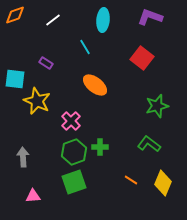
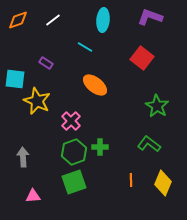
orange diamond: moved 3 px right, 5 px down
cyan line: rotated 28 degrees counterclockwise
green star: rotated 25 degrees counterclockwise
orange line: rotated 56 degrees clockwise
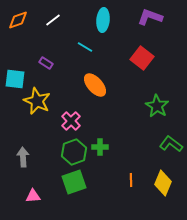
orange ellipse: rotated 10 degrees clockwise
green L-shape: moved 22 px right
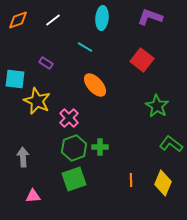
cyan ellipse: moved 1 px left, 2 px up
red square: moved 2 px down
pink cross: moved 2 px left, 3 px up
green hexagon: moved 4 px up
green square: moved 3 px up
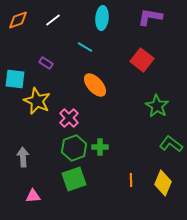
purple L-shape: rotated 10 degrees counterclockwise
